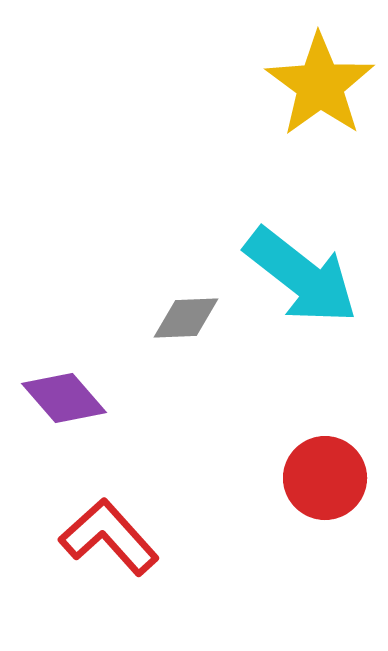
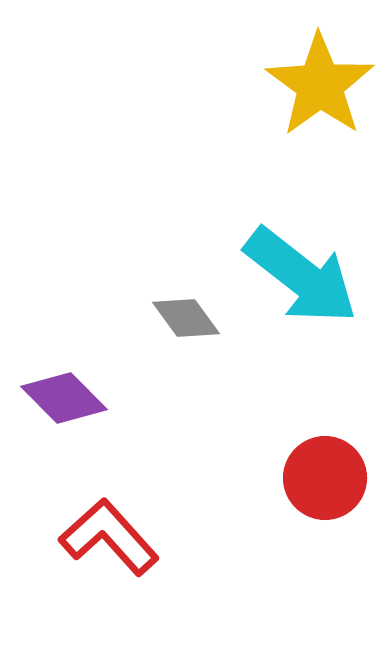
gray diamond: rotated 56 degrees clockwise
purple diamond: rotated 4 degrees counterclockwise
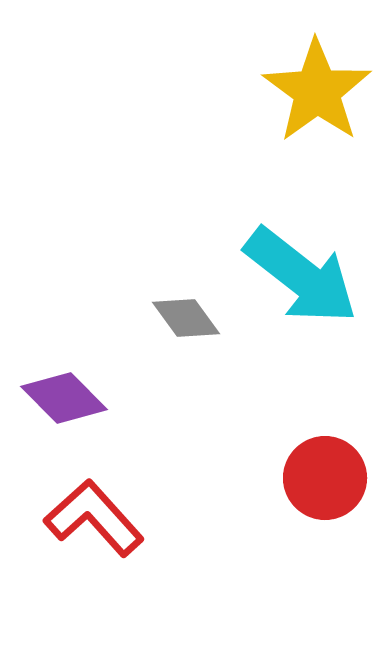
yellow star: moved 3 px left, 6 px down
red L-shape: moved 15 px left, 19 px up
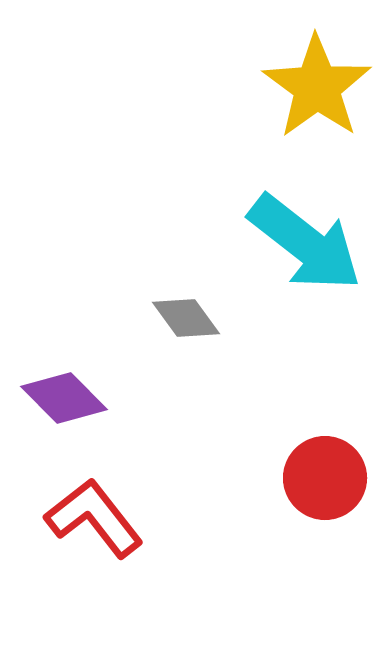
yellow star: moved 4 px up
cyan arrow: moved 4 px right, 33 px up
red L-shape: rotated 4 degrees clockwise
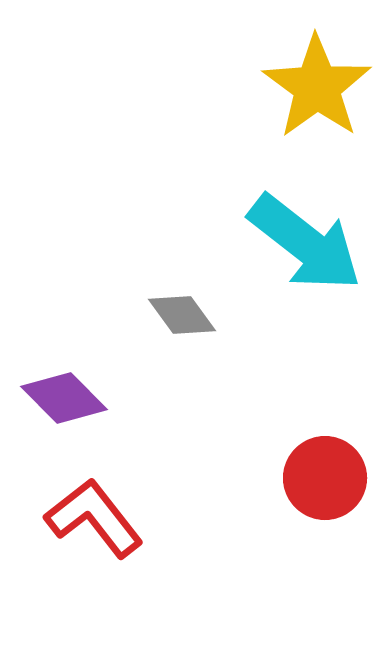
gray diamond: moved 4 px left, 3 px up
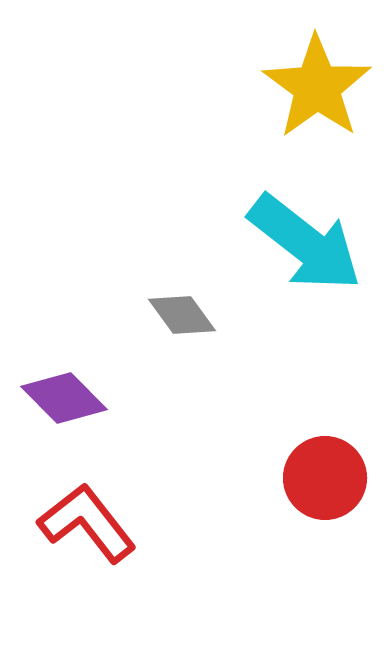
red L-shape: moved 7 px left, 5 px down
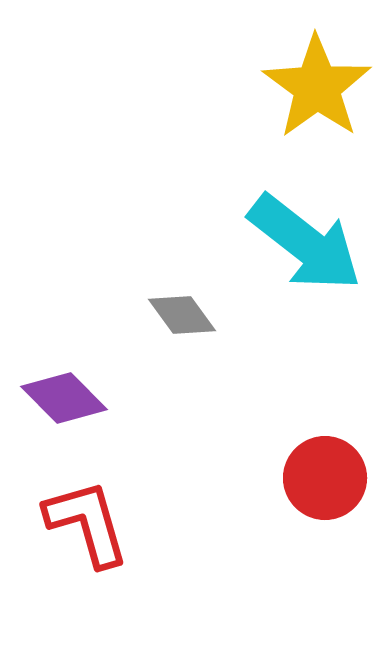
red L-shape: rotated 22 degrees clockwise
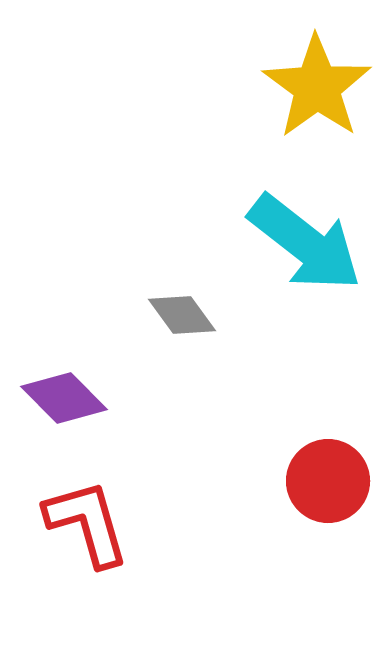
red circle: moved 3 px right, 3 px down
